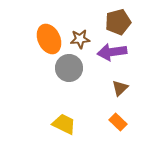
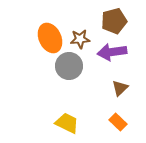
brown pentagon: moved 4 px left, 1 px up
orange ellipse: moved 1 px right, 1 px up
gray circle: moved 2 px up
yellow trapezoid: moved 3 px right, 1 px up
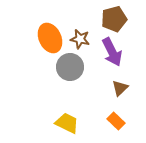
brown pentagon: moved 2 px up
brown star: rotated 18 degrees clockwise
purple arrow: rotated 108 degrees counterclockwise
gray circle: moved 1 px right, 1 px down
orange rectangle: moved 2 px left, 1 px up
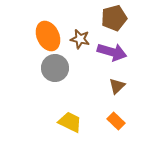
brown pentagon: moved 1 px up
orange ellipse: moved 2 px left, 2 px up
purple arrow: rotated 48 degrees counterclockwise
gray circle: moved 15 px left, 1 px down
brown triangle: moved 3 px left, 2 px up
yellow trapezoid: moved 3 px right, 1 px up
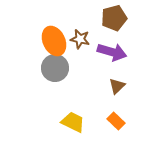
orange ellipse: moved 6 px right, 5 px down
yellow trapezoid: moved 3 px right
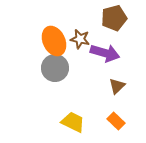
purple arrow: moved 7 px left, 1 px down
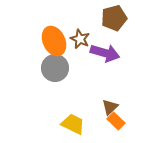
brown star: rotated 12 degrees clockwise
brown triangle: moved 7 px left, 21 px down
yellow trapezoid: moved 2 px down
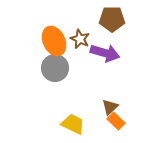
brown pentagon: moved 2 px left, 1 px down; rotated 15 degrees clockwise
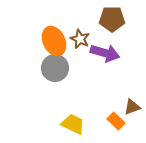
brown triangle: moved 22 px right; rotated 24 degrees clockwise
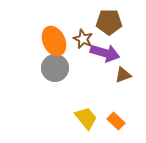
brown pentagon: moved 3 px left, 3 px down
brown star: moved 3 px right
brown triangle: moved 9 px left, 32 px up
yellow trapezoid: moved 13 px right, 6 px up; rotated 25 degrees clockwise
